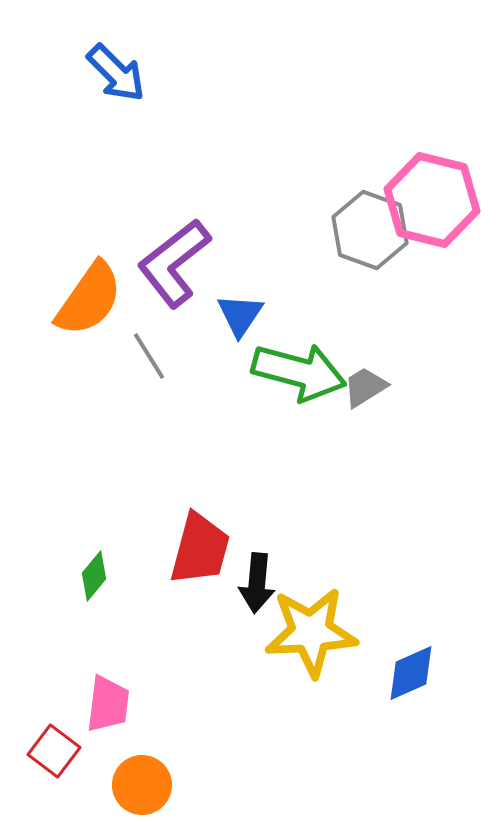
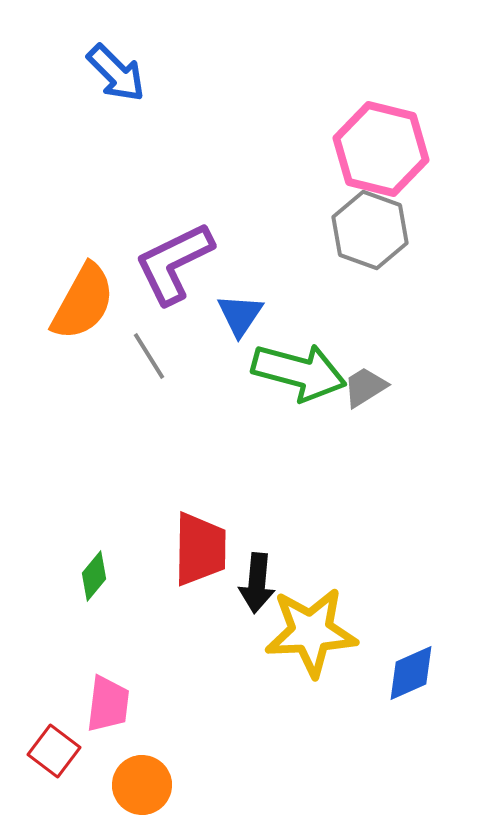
pink hexagon: moved 51 px left, 51 px up
purple L-shape: rotated 12 degrees clockwise
orange semicircle: moved 6 px left, 3 px down; rotated 6 degrees counterclockwise
red trapezoid: rotated 14 degrees counterclockwise
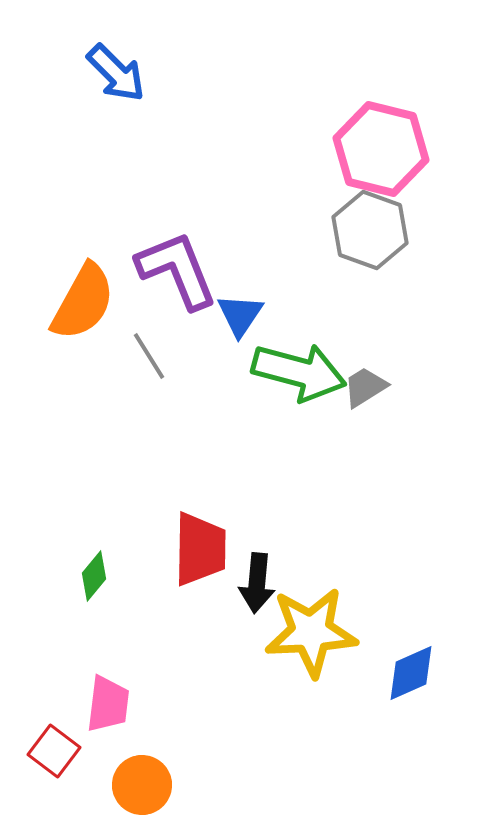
purple L-shape: moved 3 px right, 7 px down; rotated 94 degrees clockwise
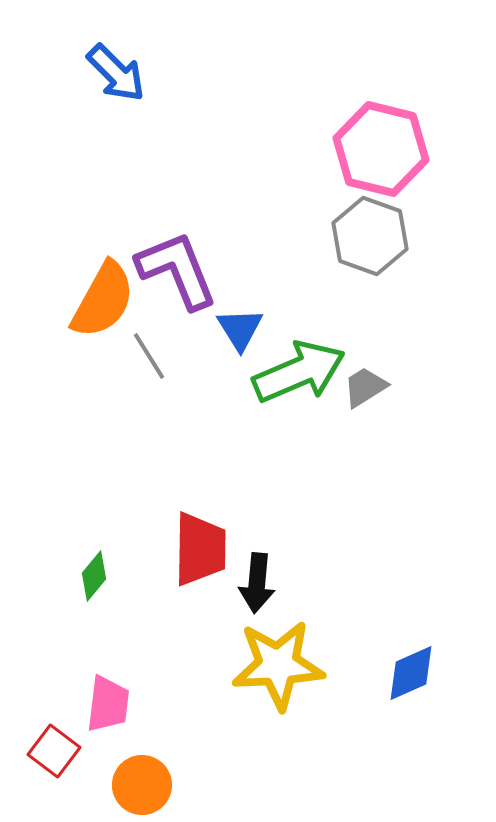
gray hexagon: moved 6 px down
orange semicircle: moved 20 px right, 2 px up
blue triangle: moved 14 px down; rotated 6 degrees counterclockwise
green arrow: rotated 38 degrees counterclockwise
yellow star: moved 33 px left, 33 px down
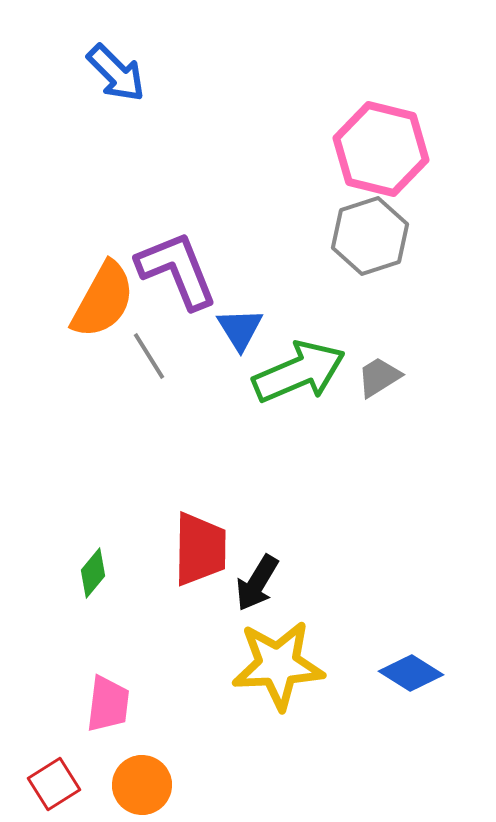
gray hexagon: rotated 22 degrees clockwise
gray trapezoid: moved 14 px right, 10 px up
green diamond: moved 1 px left, 3 px up
black arrow: rotated 26 degrees clockwise
blue diamond: rotated 56 degrees clockwise
red square: moved 33 px down; rotated 21 degrees clockwise
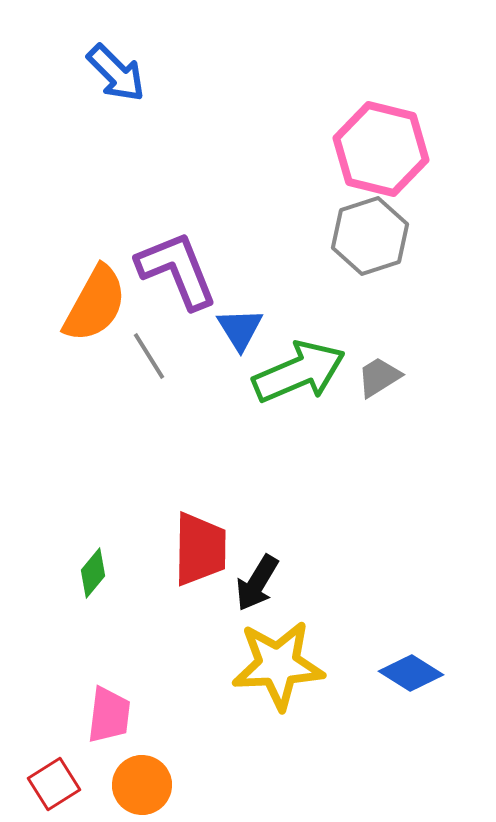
orange semicircle: moved 8 px left, 4 px down
pink trapezoid: moved 1 px right, 11 px down
